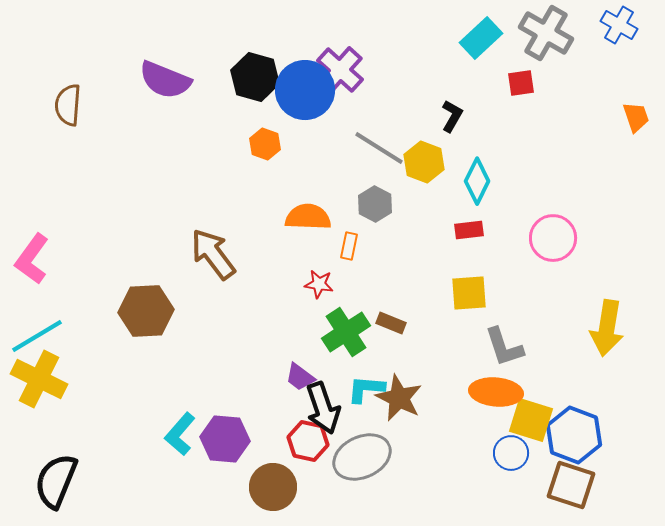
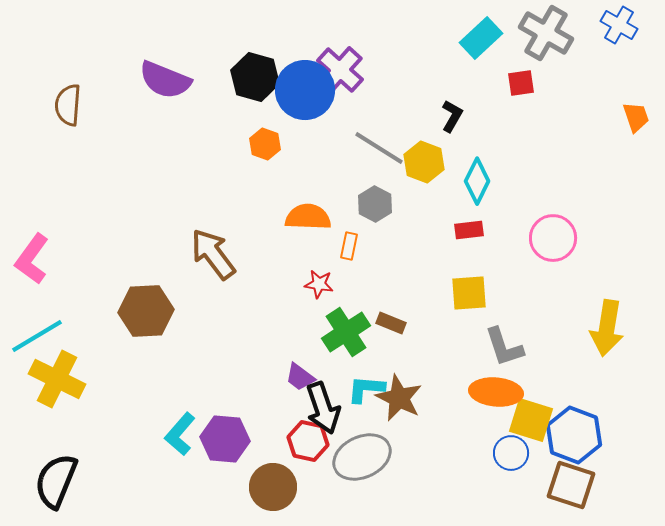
yellow cross at (39, 379): moved 18 px right
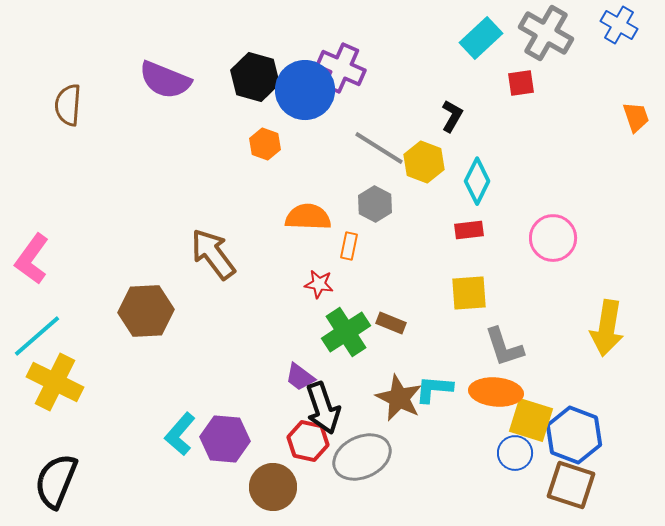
purple cross at (340, 70): moved 1 px right, 2 px up; rotated 18 degrees counterclockwise
cyan line at (37, 336): rotated 10 degrees counterclockwise
yellow cross at (57, 379): moved 2 px left, 3 px down
cyan L-shape at (366, 389): moved 68 px right
blue circle at (511, 453): moved 4 px right
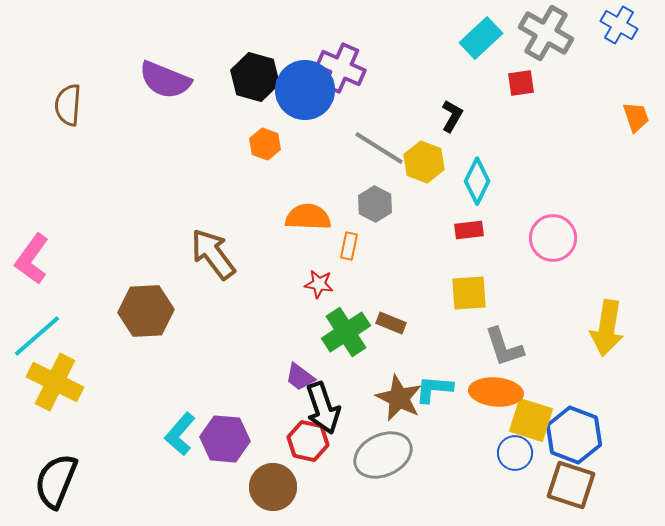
gray ellipse at (362, 457): moved 21 px right, 2 px up
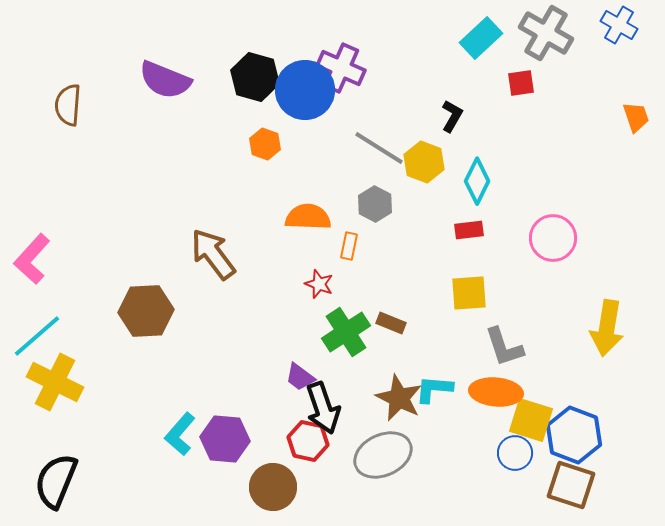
pink L-shape at (32, 259): rotated 6 degrees clockwise
red star at (319, 284): rotated 12 degrees clockwise
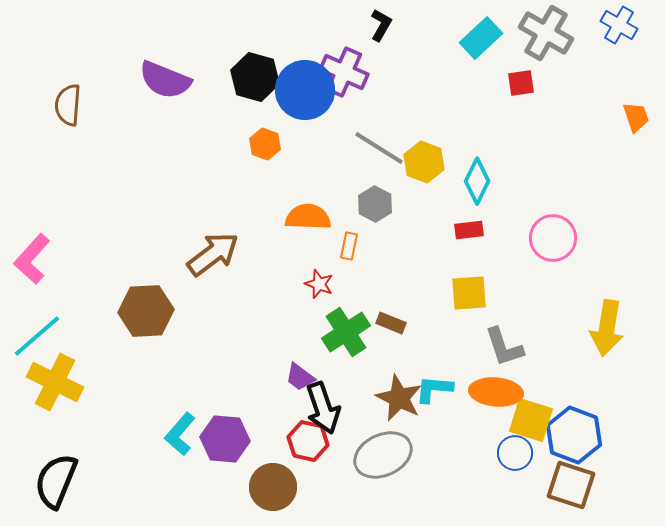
purple cross at (341, 68): moved 3 px right, 4 px down
black L-shape at (452, 116): moved 71 px left, 91 px up
brown arrow at (213, 254): rotated 90 degrees clockwise
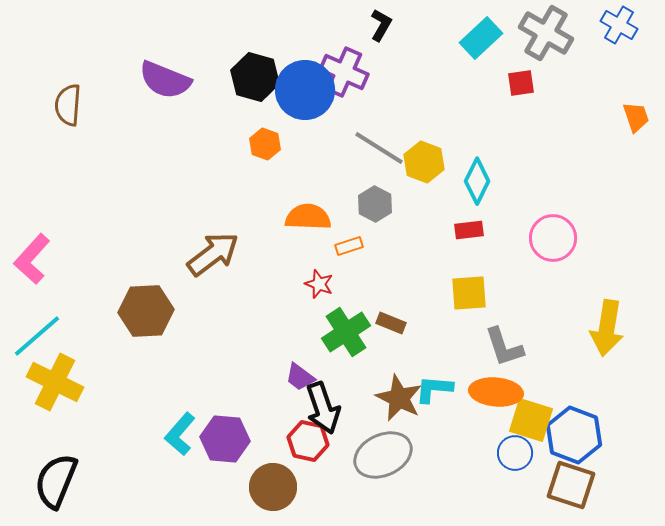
orange rectangle at (349, 246): rotated 60 degrees clockwise
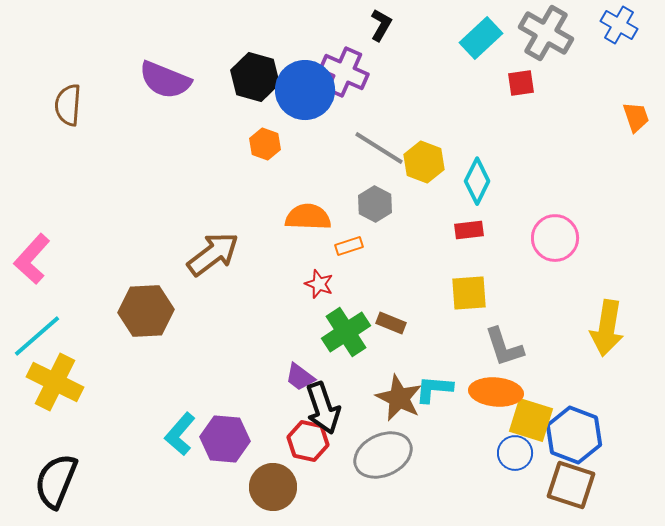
pink circle at (553, 238): moved 2 px right
